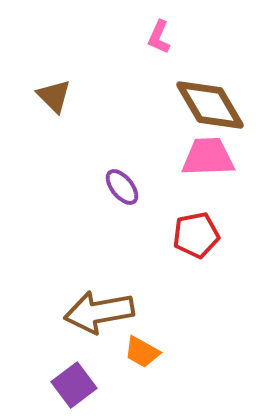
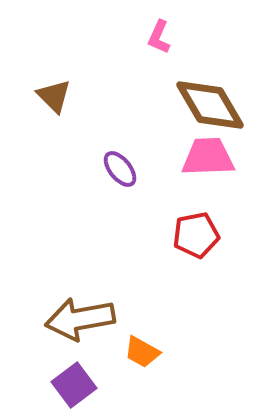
purple ellipse: moved 2 px left, 18 px up
brown arrow: moved 19 px left, 7 px down
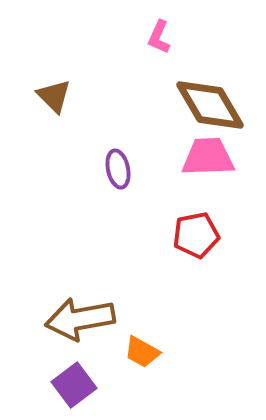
purple ellipse: moved 2 px left; rotated 27 degrees clockwise
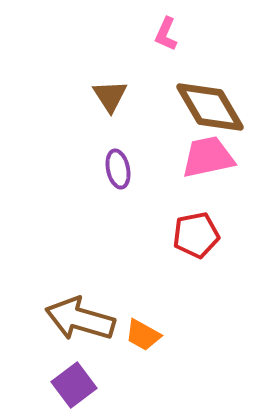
pink L-shape: moved 7 px right, 3 px up
brown triangle: moved 56 px right; rotated 12 degrees clockwise
brown diamond: moved 2 px down
pink trapezoid: rotated 10 degrees counterclockwise
brown arrow: rotated 26 degrees clockwise
orange trapezoid: moved 1 px right, 17 px up
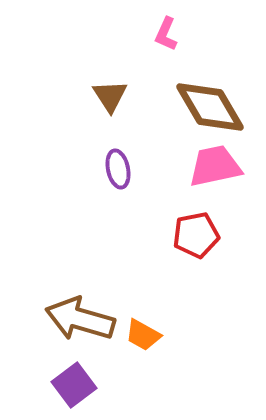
pink trapezoid: moved 7 px right, 9 px down
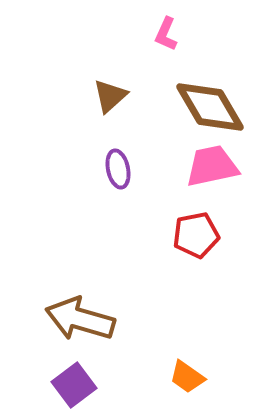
brown triangle: rotated 21 degrees clockwise
pink trapezoid: moved 3 px left
orange trapezoid: moved 44 px right, 42 px down; rotated 6 degrees clockwise
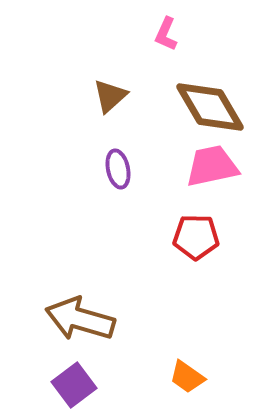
red pentagon: moved 2 px down; rotated 12 degrees clockwise
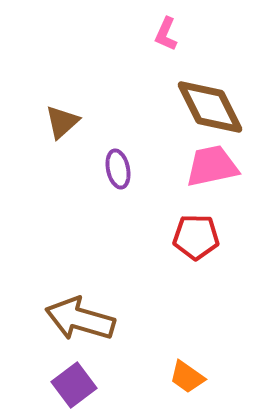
brown triangle: moved 48 px left, 26 px down
brown diamond: rotated 4 degrees clockwise
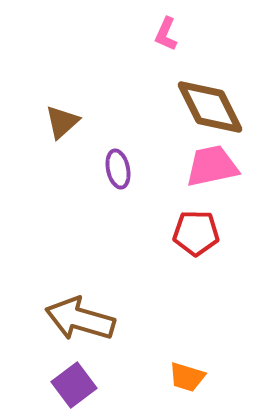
red pentagon: moved 4 px up
orange trapezoid: rotated 18 degrees counterclockwise
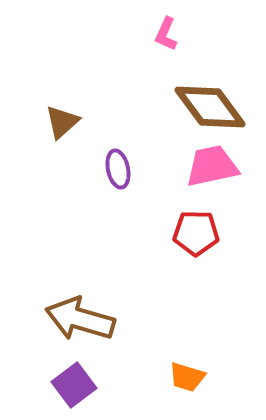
brown diamond: rotated 10 degrees counterclockwise
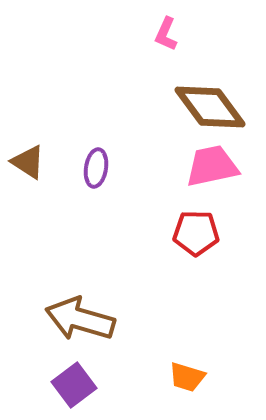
brown triangle: moved 34 px left, 40 px down; rotated 45 degrees counterclockwise
purple ellipse: moved 22 px left, 1 px up; rotated 21 degrees clockwise
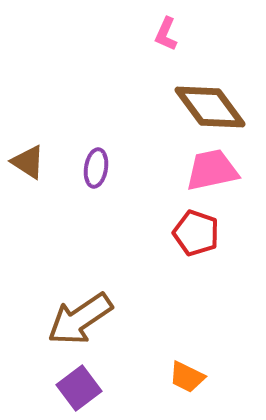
pink trapezoid: moved 4 px down
red pentagon: rotated 18 degrees clockwise
brown arrow: rotated 50 degrees counterclockwise
orange trapezoid: rotated 9 degrees clockwise
purple square: moved 5 px right, 3 px down
